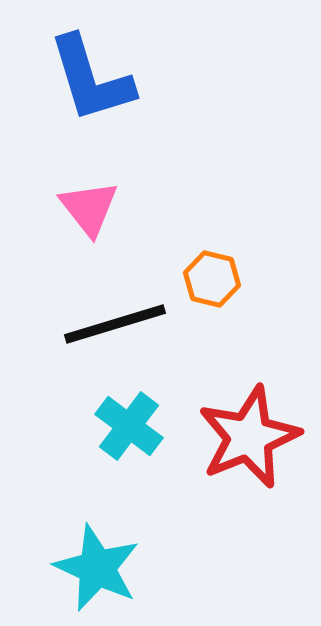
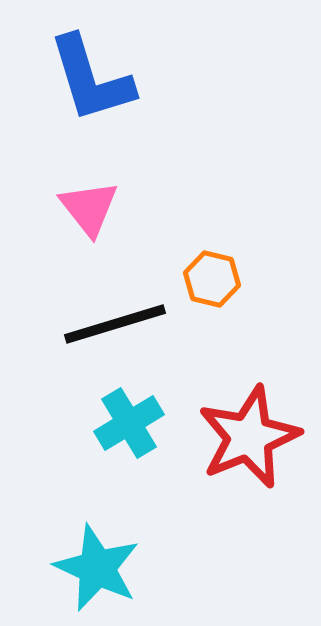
cyan cross: moved 3 px up; rotated 22 degrees clockwise
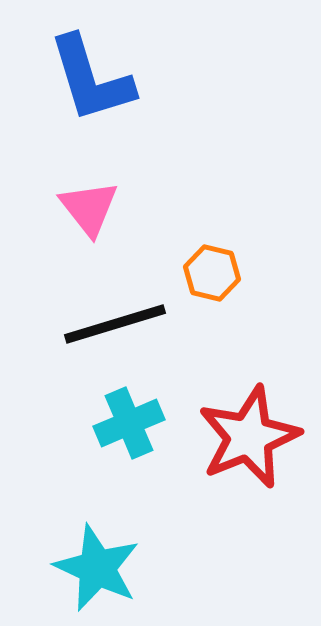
orange hexagon: moved 6 px up
cyan cross: rotated 8 degrees clockwise
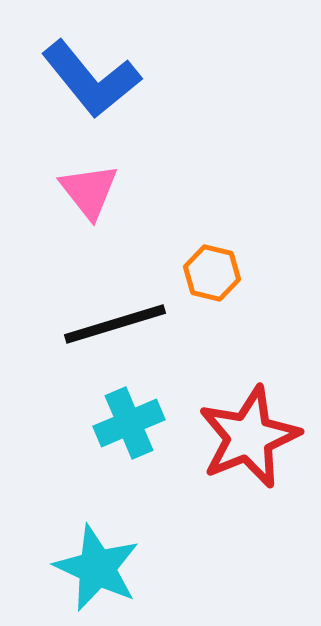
blue L-shape: rotated 22 degrees counterclockwise
pink triangle: moved 17 px up
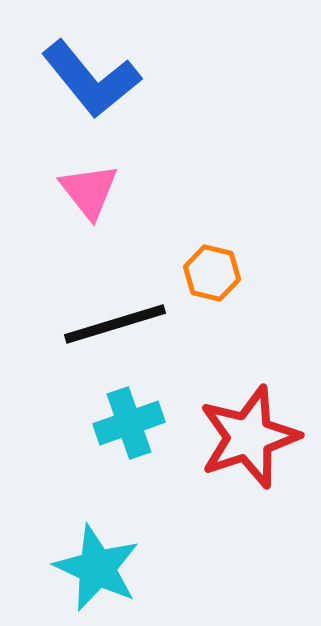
cyan cross: rotated 4 degrees clockwise
red star: rotated 4 degrees clockwise
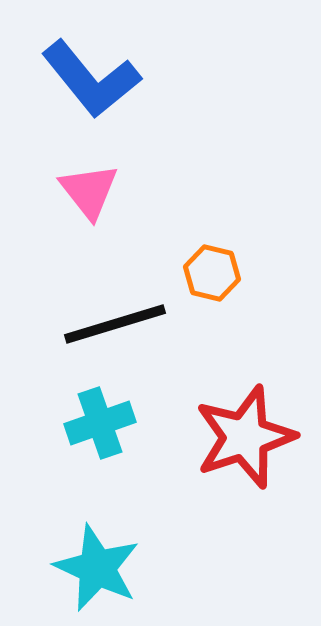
cyan cross: moved 29 px left
red star: moved 4 px left
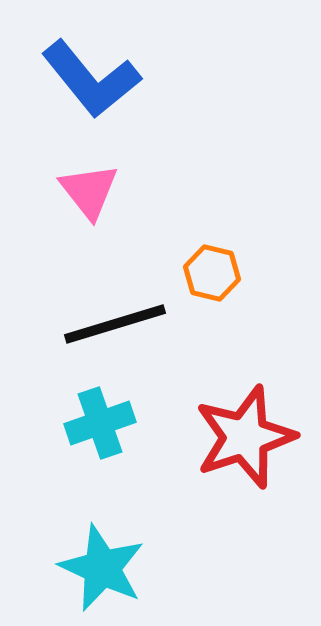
cyan star: moved 5 px right
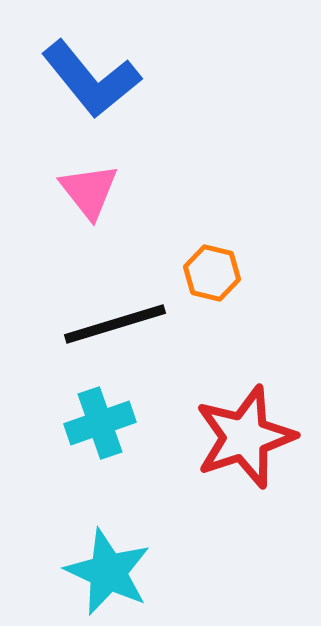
cyan star: moved 6 px right, 4 px down
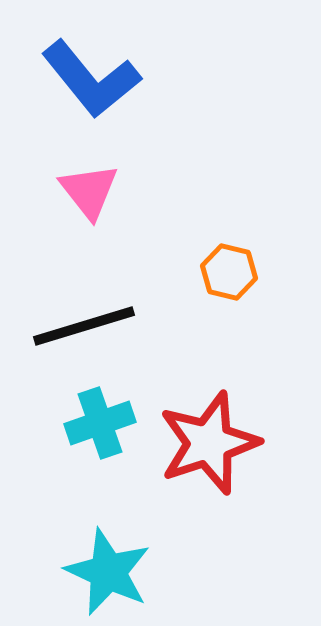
orange hexagon: moved 17 px right, 1 px up
black line: moved 31 px left, 2 px down
red star: moved 36 px left, 6 px down
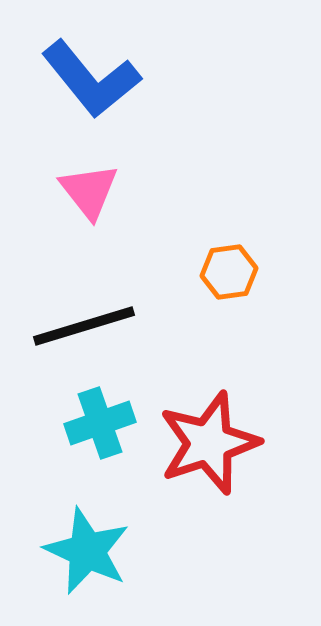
orange hexagon: rotated 22 degrees counterclockwise
cyan star: moved 21 px left, 21 px up
